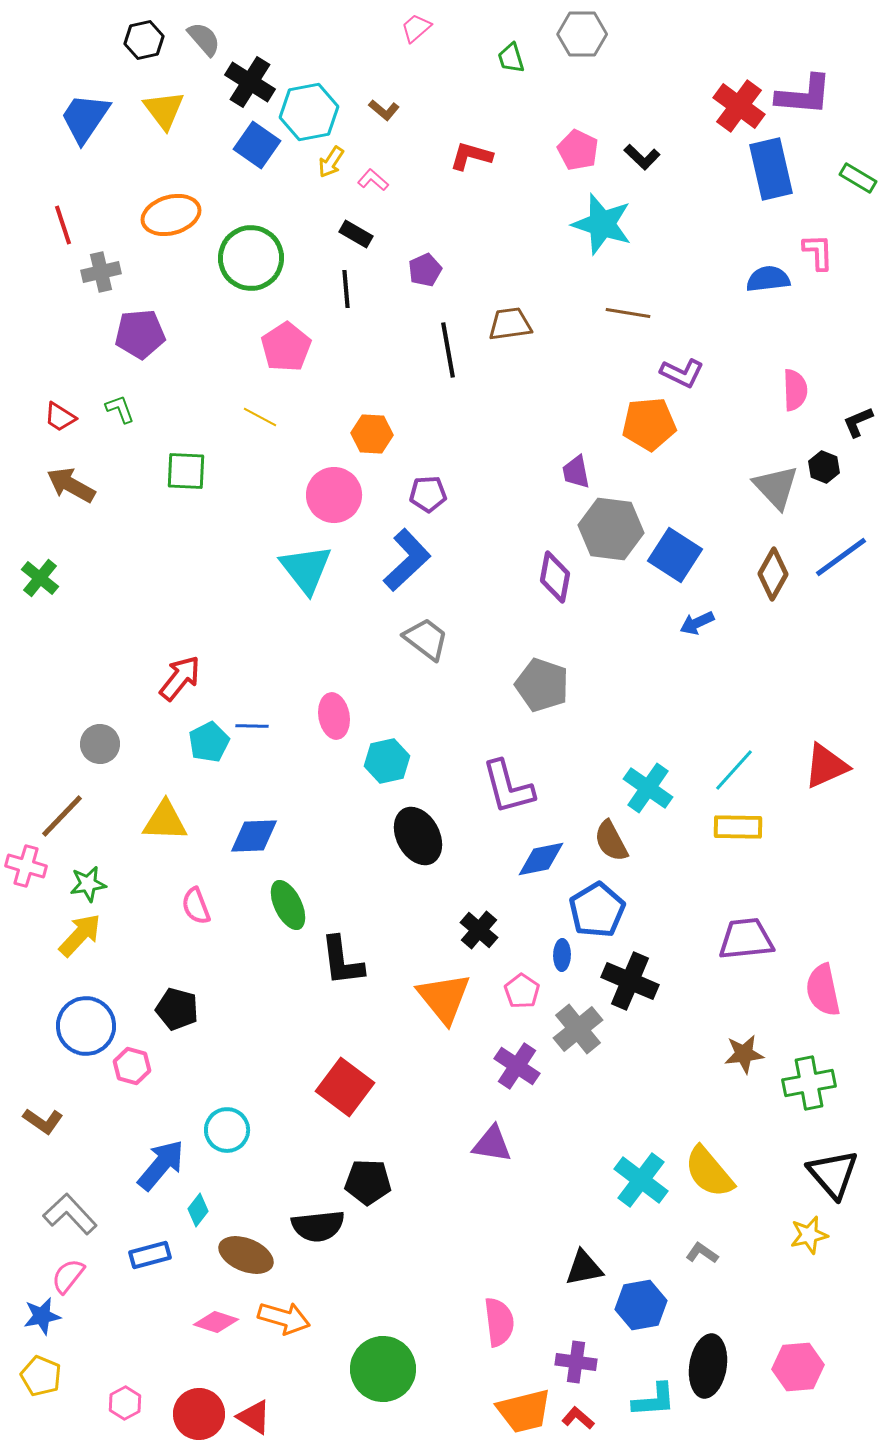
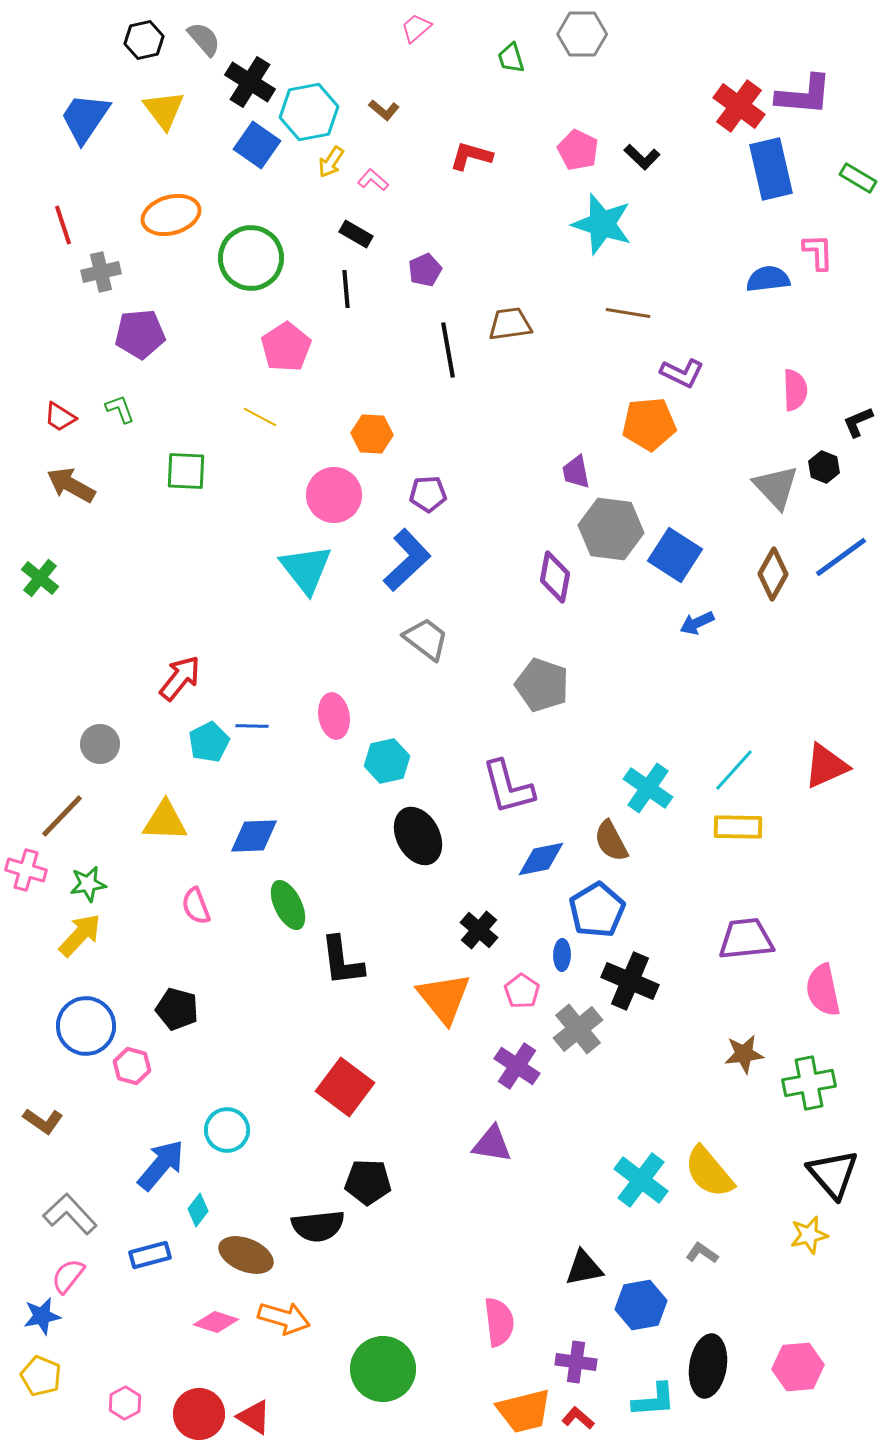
pink cross at (26, 866): moved 4 px down
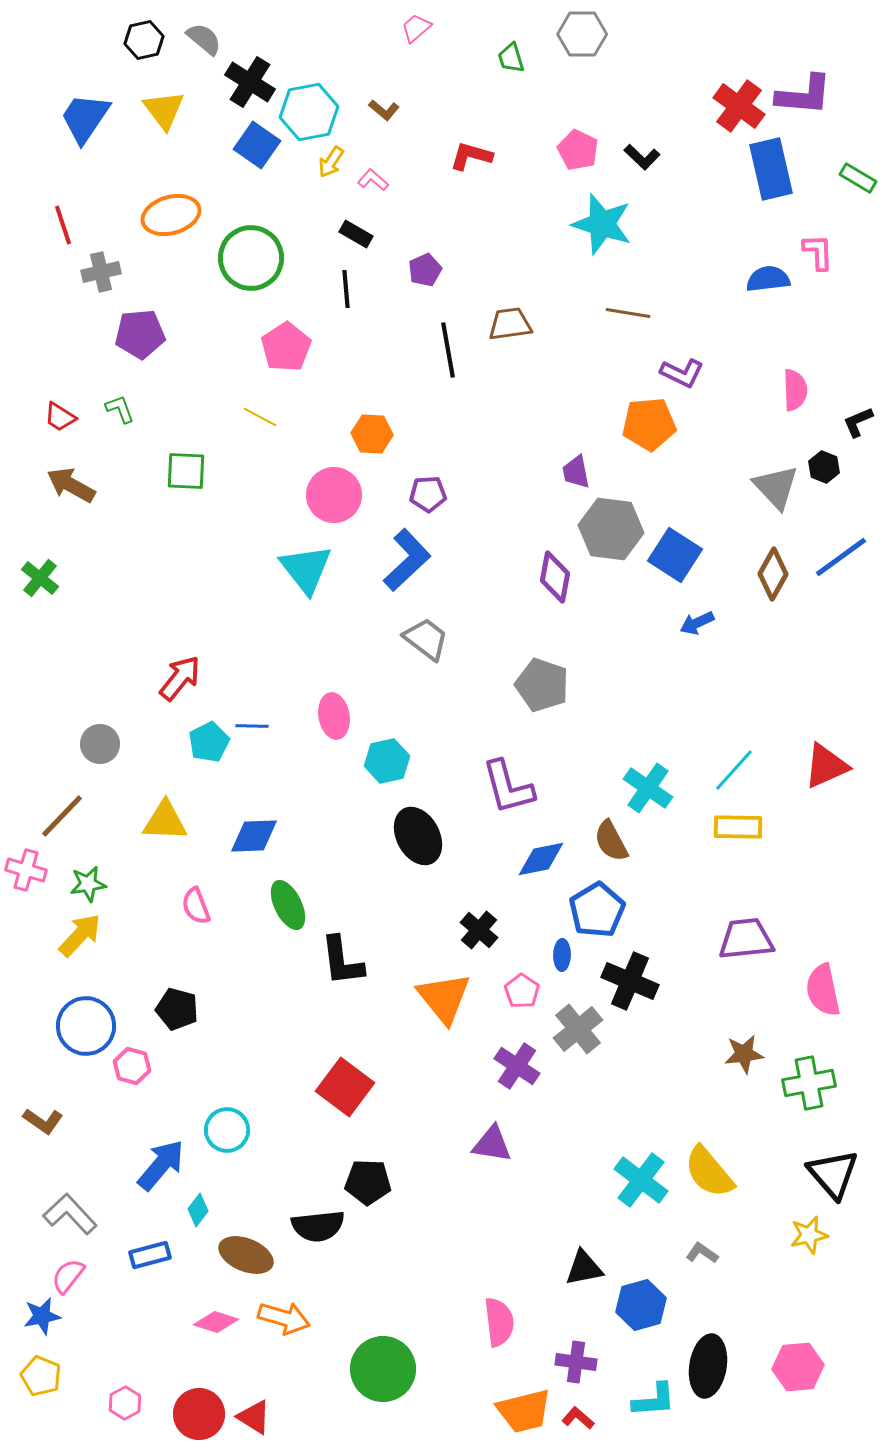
gray semicircle at (204, 39): rotated 9 degrees counterclockwise
blue hexagon at (641, 1305): rotated 6 degrees counterclockwise
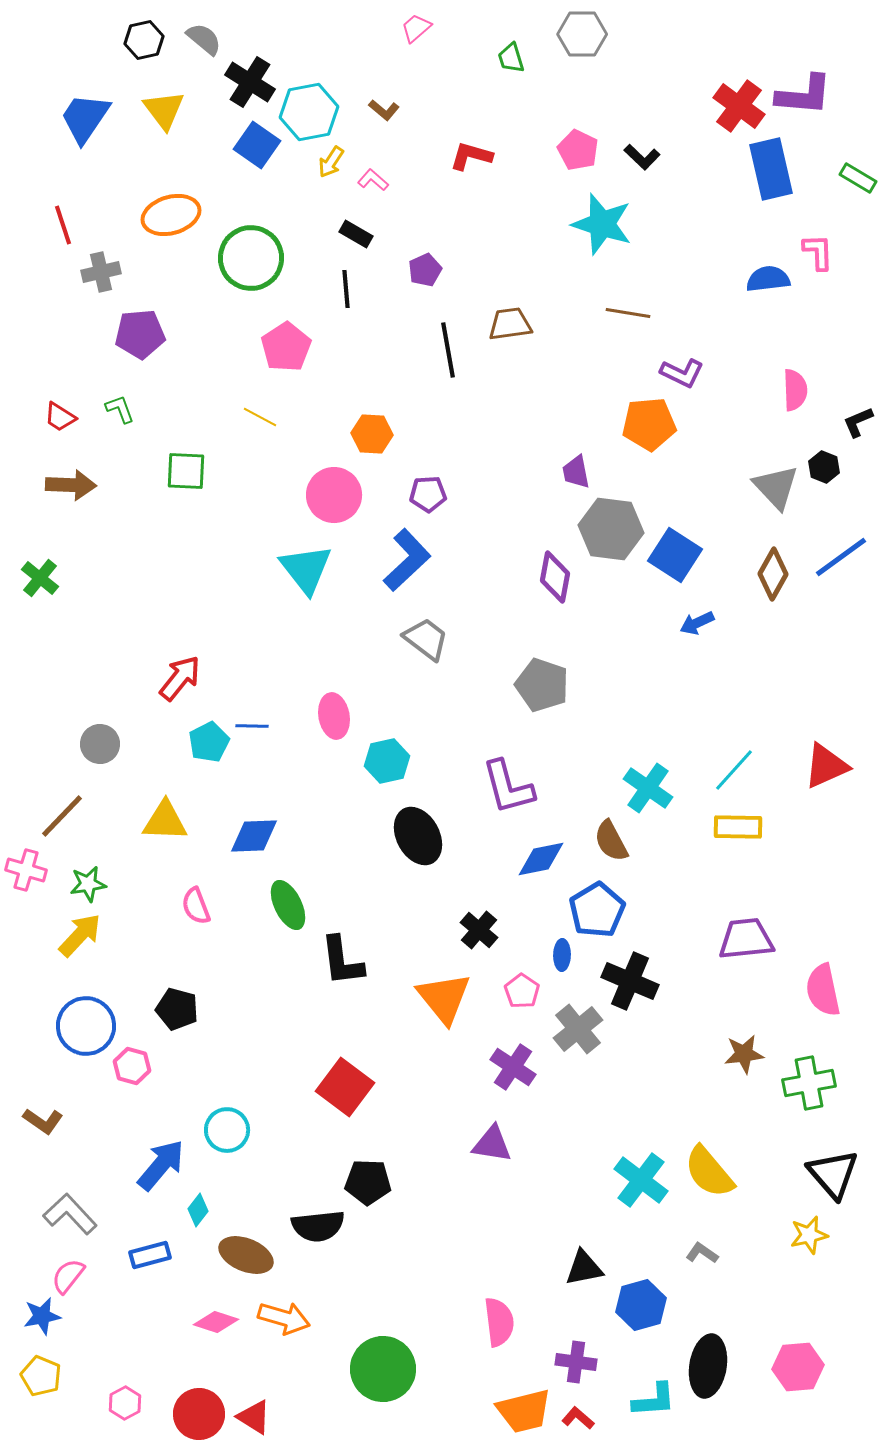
brown arrow at (71, 485): rotated 153 degrees clockwise
purple cross at (517, 1066): moved 4 px left, 1 px down
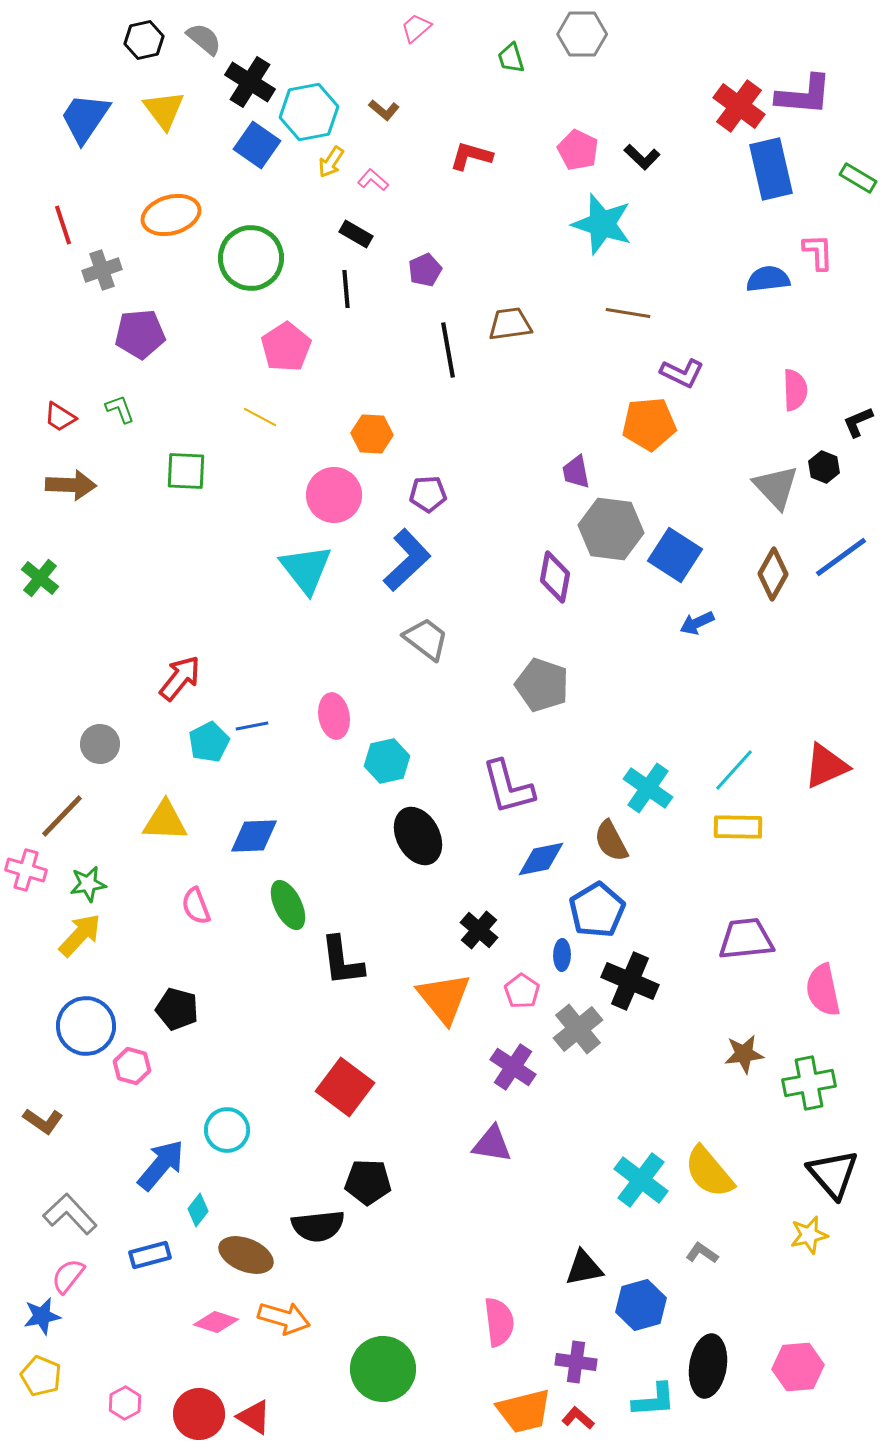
gray cross at (101, 272): moved 1 px right, 2 px up; rotated 6 degrees counterclockwise
blue line at (252, 726): rotated 12 degrees counterclockwise
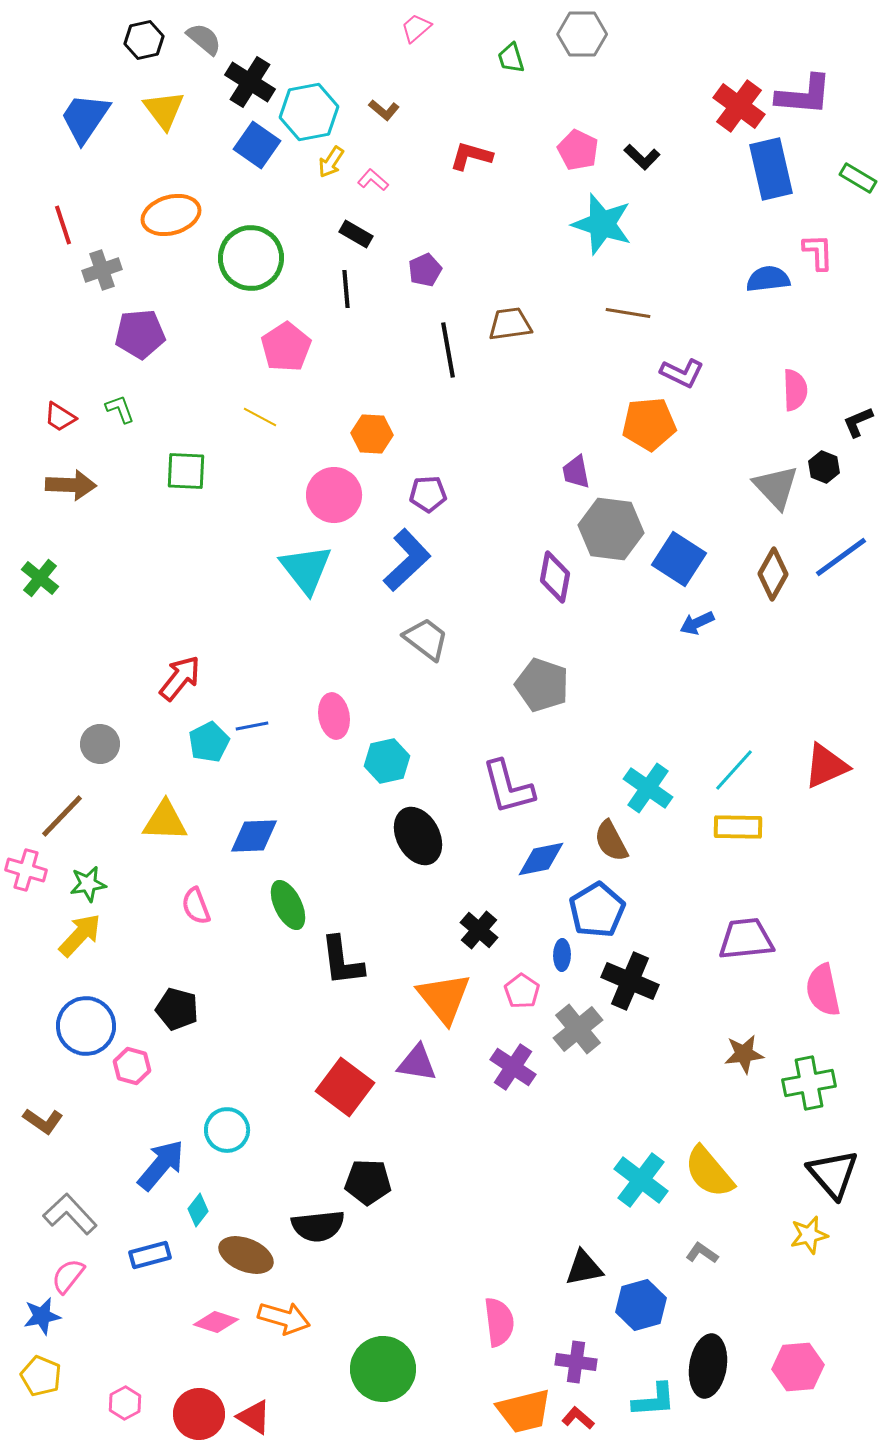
blue square at (675, 555): moved 4 px right, 4 px down
purple triangle at (492, 1144): moved 75 px left, 81 px up
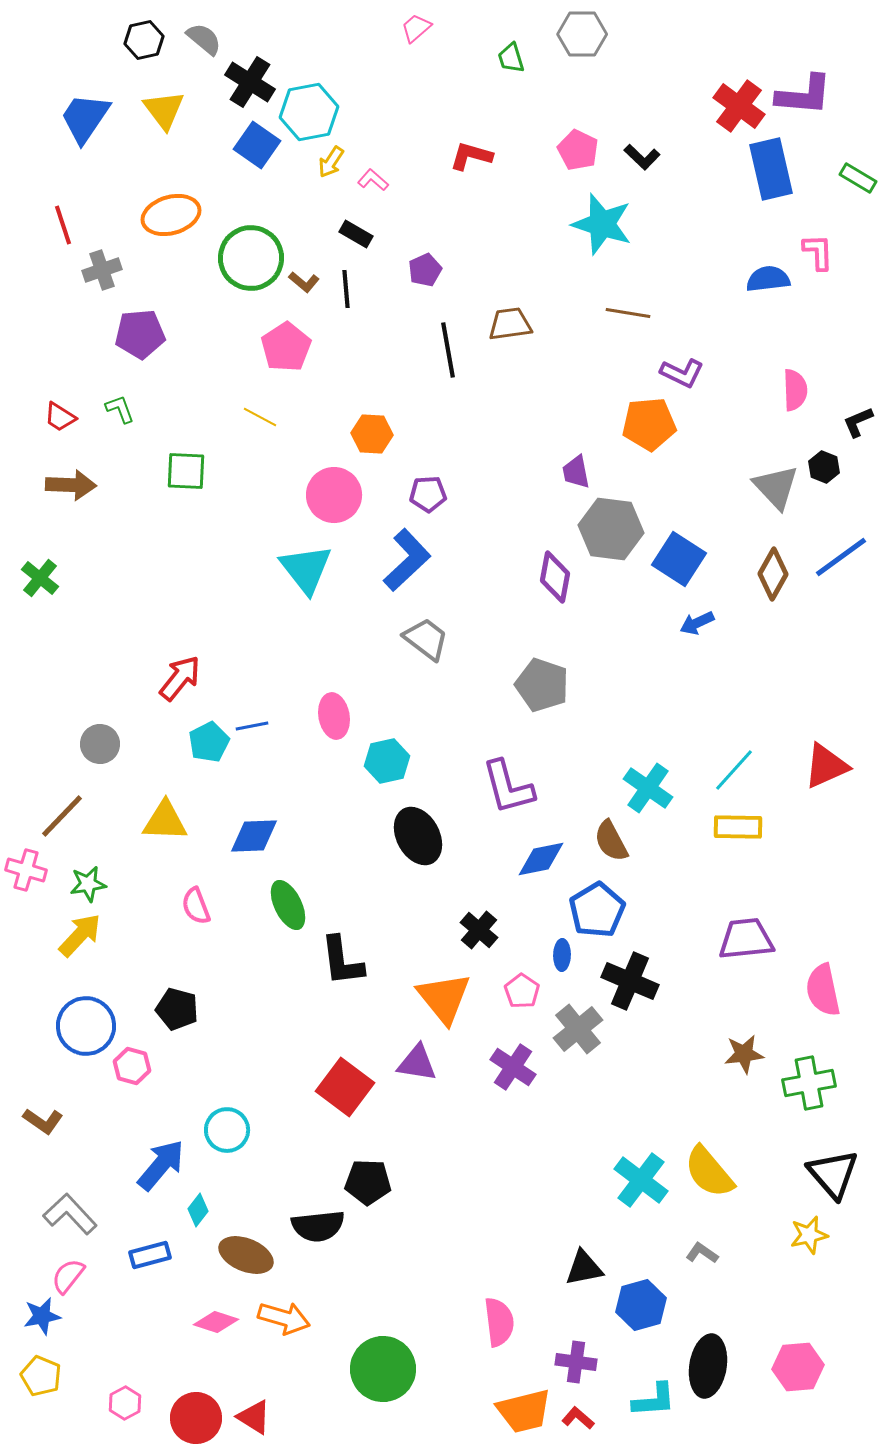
brown L-shape at (384, 110): moved 80 px left, 172 px down
red circle at (199, 1414): moved 3 px left, 4 px down
